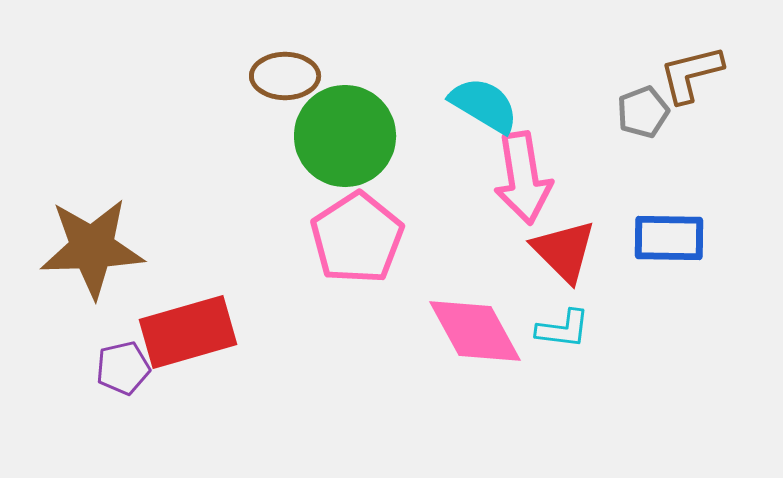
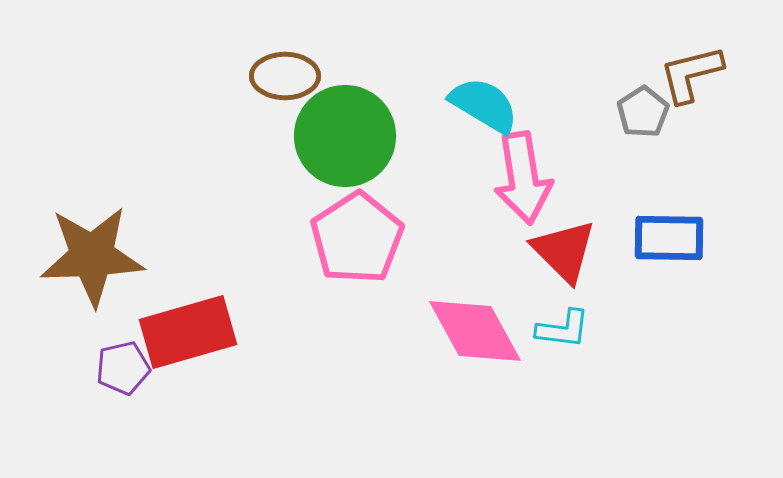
gray pentagon: rotated 12 degrees counterclockwise
brown star: moved 8 px down
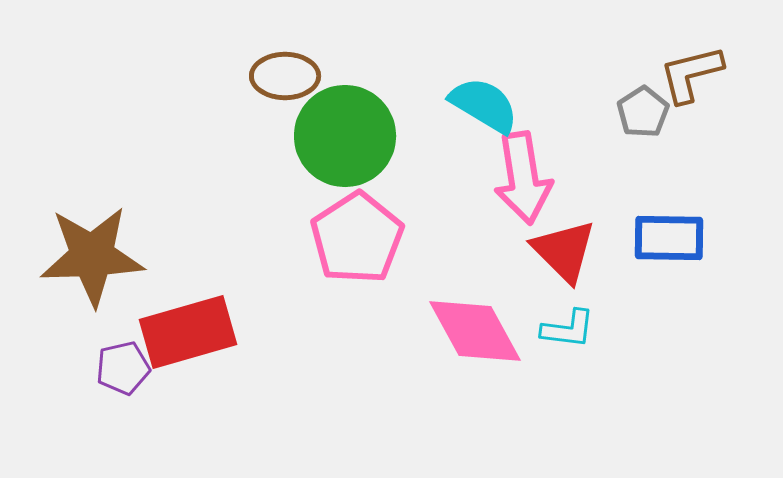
cyan L-shape: moved 5 px right
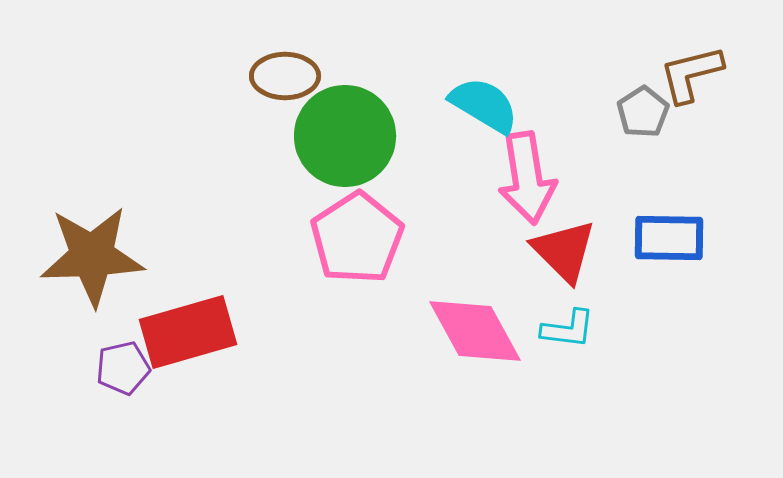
pink arrow: moved 4 px right
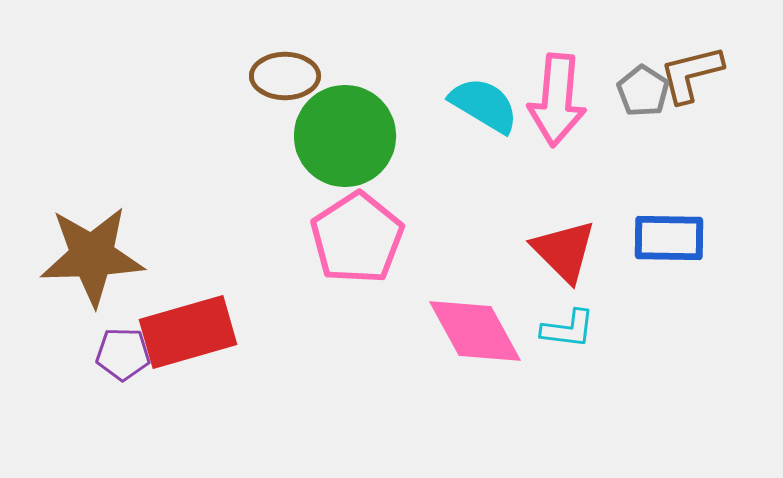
gray pentagon: moved 21 px up; rotated 6 degrees counterclockwise
pink arrow: moved 30 px right, 78 px up; rotated 14 degrees clockwise
purple pentagon: moved 14 px up; rotated 14 degrees clockwise
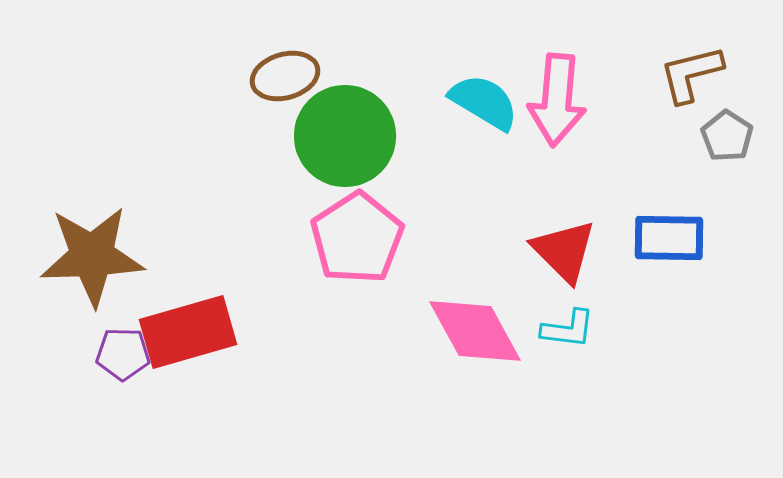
brown ellipse: rotated 16 degrees counterclockwise
gray pentagon: moved 84 px right, 45 px down
cyan semicircle: moved 3 px up
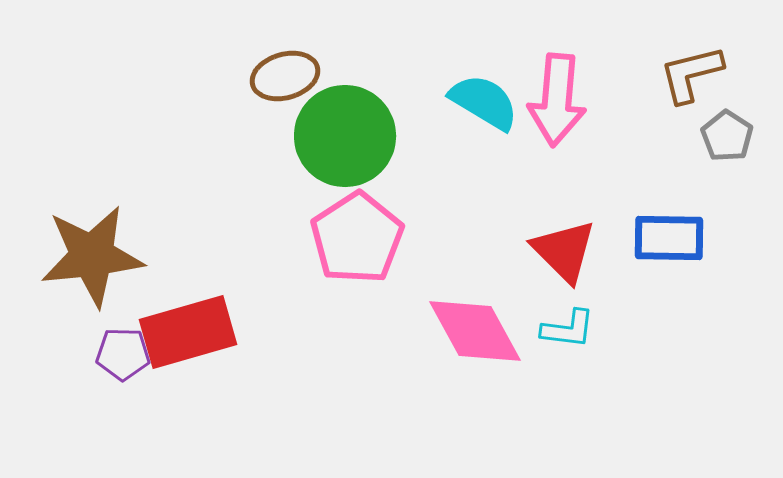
brown star: rotated 4 degrees counterclockwise
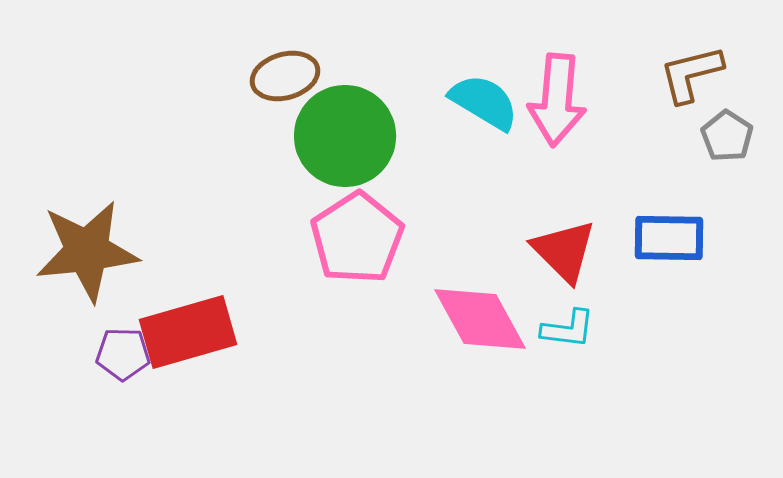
brown star: moved 5 px left, 5 px up
pink diamond: moved 5 px right, 12 px up
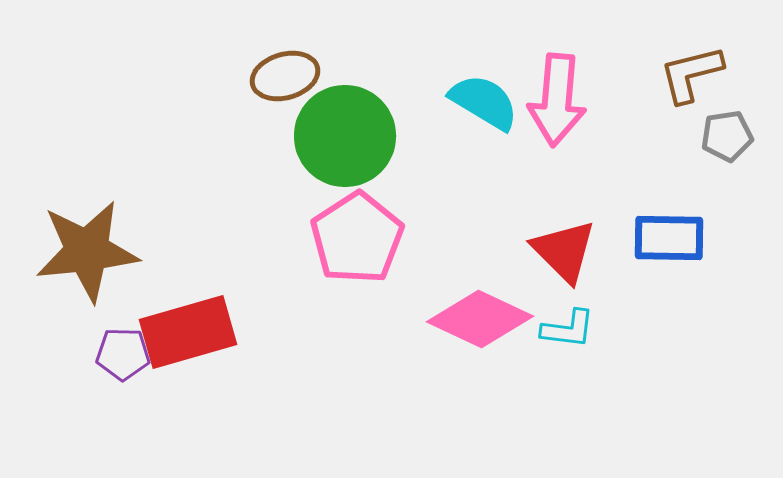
gray pentagon: rotated 30 degrees clockwise
pink diamond: rotated 36 degrees counterclockwise
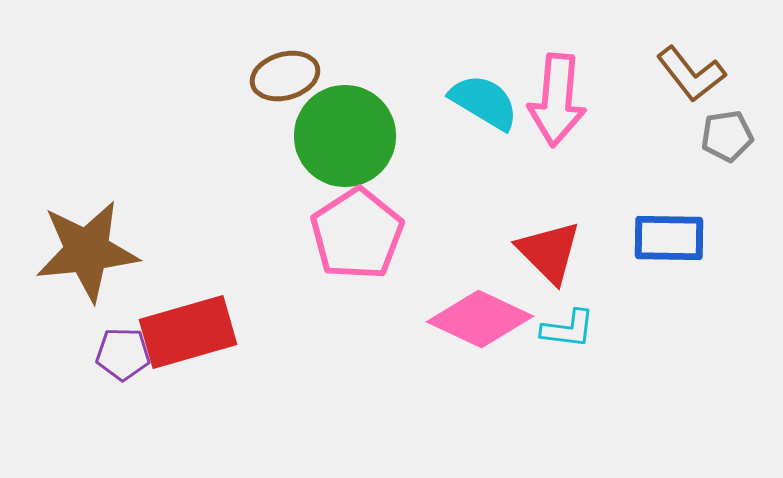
brown L-shape: rotated 114 degrees counterclockwise
pink pentagon: moved 4 px up
red triangle: moved 15 px left, 1 px down
